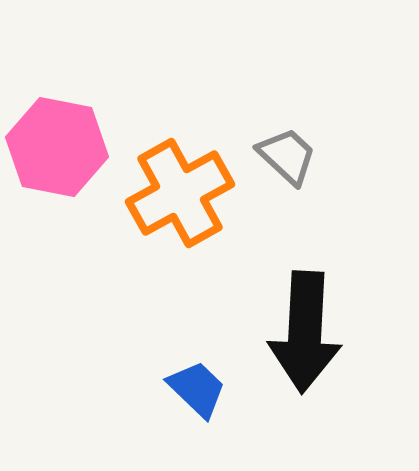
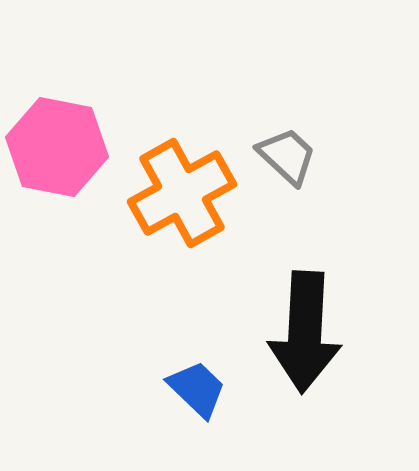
orange cross: moved 2 px right
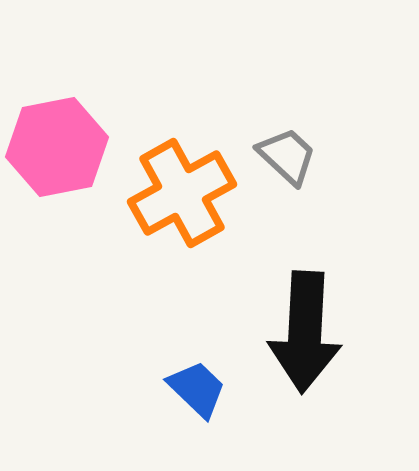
pink hexagon: rotated 22 degrees counterclockwise
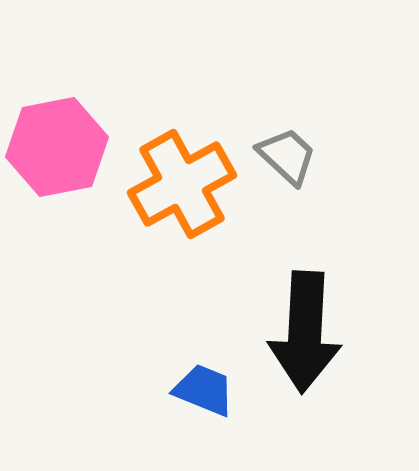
orange cross: moved 9 px up
blue trapezoid: moved 7 px right, 1 px down; rotated 22 degrees counterclockwise
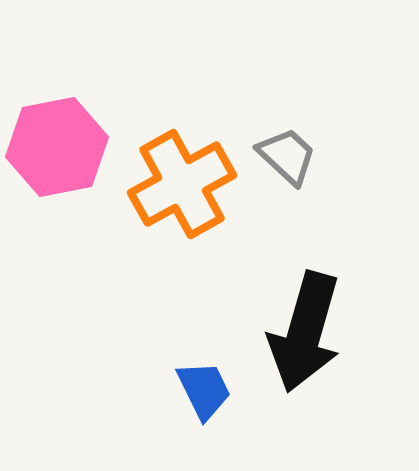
black arrow: rotated 13 degrees clockwise
blue trapezoid: rotated 42 degrees clockwise
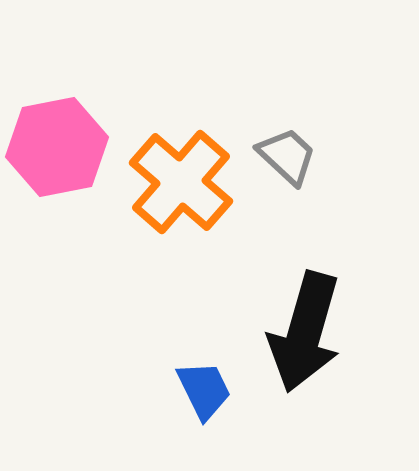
orange cross: moved 1 px left, 2 px up; rotated 20 degrees counterclockwise
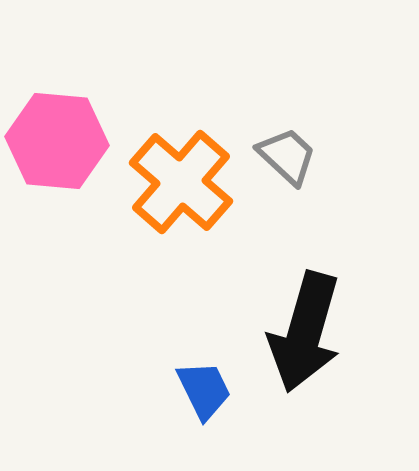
pink hexagon: moved 6 px up; rotated 16 degrees clockwise
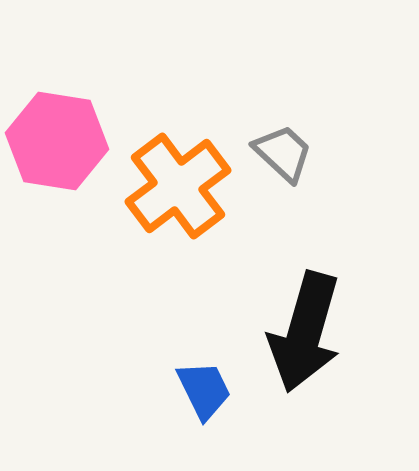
pink hexagon: rotated 4 degrees clockwise
gray trapezoid: moved 4 px left, 3 px up
orange cross: moved 3 px left, 4 px down; rotated 12 degrees clockwise
